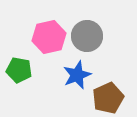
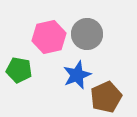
gray circle: moved 2 px up
brown pentagon: moved 2 px left, 1 px up
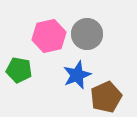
pink hexagon: moved 1 px up
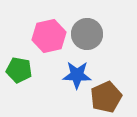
blue star: rotated 24 degrees clockwise
